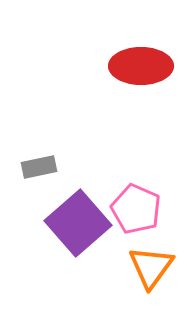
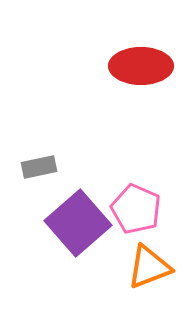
orange triangle: moved 2 px left; rotated 33 degrees clockwise
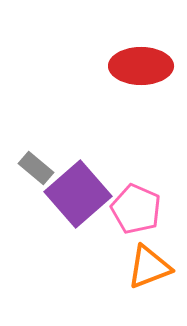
gray rectangle: moved 3 px left, 1 px down; rotated 52 degrees clockwise
purple square: moved 29 px up
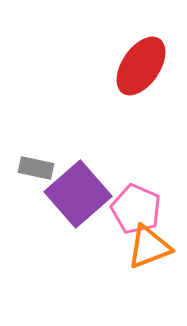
red ellipse: rotated 56 degrees counterclockwise
gray rectangle: rotated 28 degrees counterclockwise
orange triangle: moved 20 px up
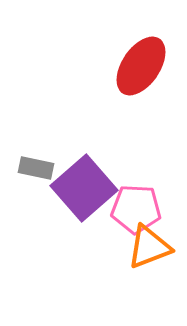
purple square: moved 6 px right, 6 px up
pink pentagon: rotated 21 degrees counterclockwise
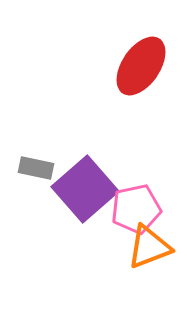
purple square: moved 1 px right, 1 px down
pink pentagon: rotated 15 degrees counterclockwise
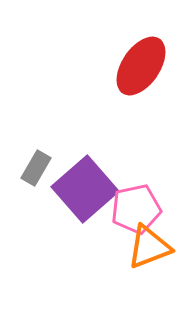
gray rectangle: rotated 72 degrees counterclockwise
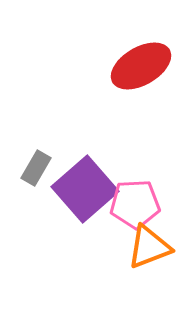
red ellipse: rotated 26 degrees clockwise
pink pentagon: moved 1 px left, 5 px up; rotated 9 degrees clockwise
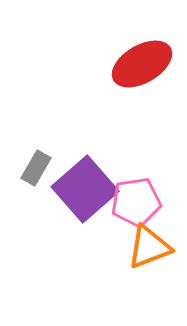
red ellipse: moved 1 px right, 2 px up
pink pentagon: moved 1 px right, 2 px up; rotated 6 degrees counterclockwise
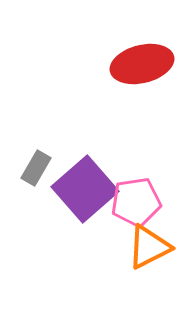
red ellipse: rotated 16 degrees clockwise
orange triangle: rotated 6 degrees counterclockwise
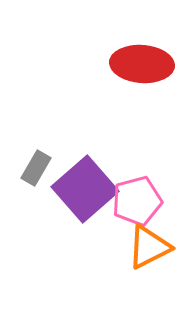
red ellipse: rotated 18 degrees clockwise
pink pentagon: moved 1 px right, 1 px up; rotated 6 degrees counterclockwise
